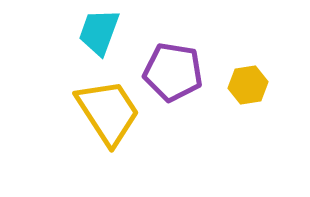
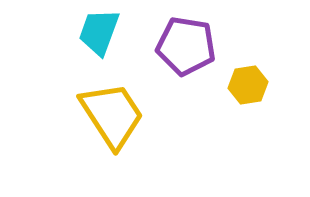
purple pentagon: moved 13 px right, 26 px up
yellow trapezoid: moved 4 px right, 3 px down
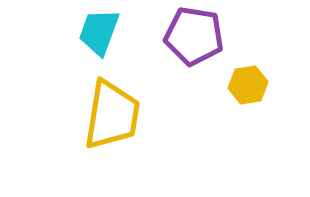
purple pentagon: moved 8 px right, 10 px up
yellow trapezoid: rotated 42 degrees clockwise
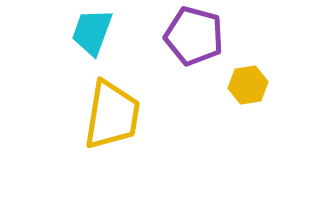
cyan trapezoid: moved 7 px left
purple pentagon: rotated 6 degrees clockwise
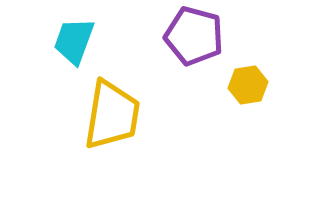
cyan trapezoid: moved 18 px left, 9 px down
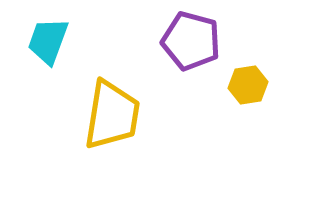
purple pentagon: moved 3 px left, 5 px down
cyan trapezoid: moved 26 px left
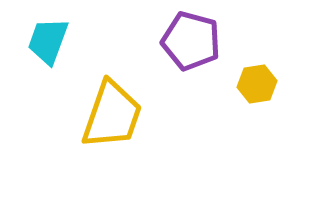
yellow hexagon: moved 9 px right, 1 px up
yellow trapezoid: rotated 10 degrees clockwise
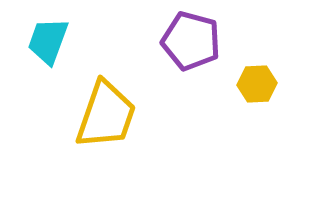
yellow hexagon: rotated 6 degrees clockwise
yellow trapezoid: moved 6 px left
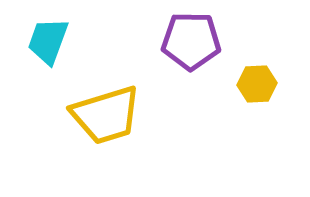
purple pentagon: rotated 14 degrees counterclockwise
yellow trapezoid: rotated 54 degrees clockwise
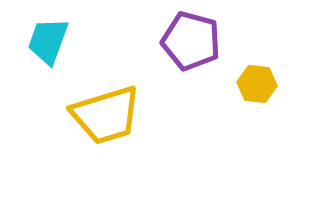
purple pentagon: rotated 14 degrees clockwise
yellow hexagon: rotated 9 degrees clockwise
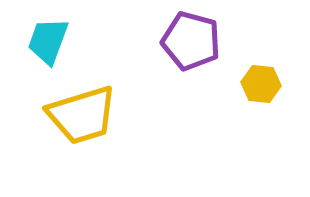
yellow hexagon: moved 4 px right
yellow trapezoid: moved 24 px left
